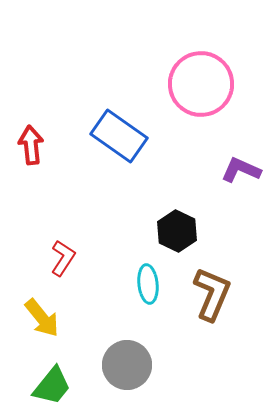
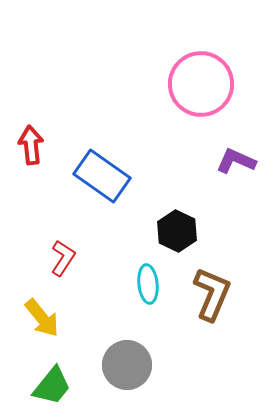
blue rectangle: moved 17 px left, 40 px down
purple L-shape: moved 5 px left, 9 px up
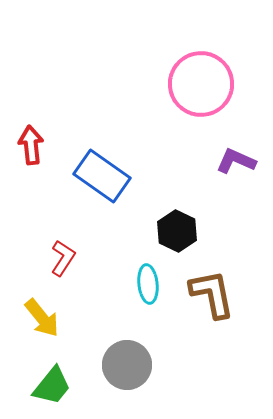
brown L-shape: rotated 34 degrees counterclockwise
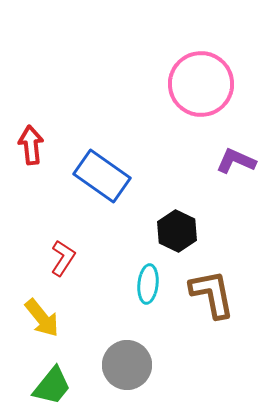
cyan ellipse: rotated 12 degrees clockwise
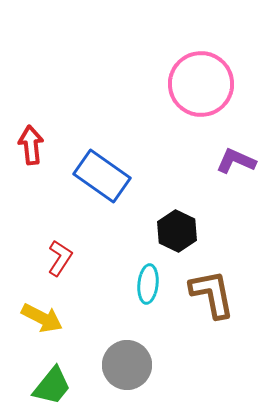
red L-shape: moved 3 px left
yellow arrow: rotated 24 degrees counterclockwise
